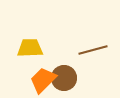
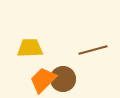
brown circle: moved 1 px left, 1 px down
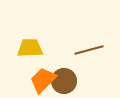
brown line: moved 4 px left
brown circle: moved 1 px right, 2 px down
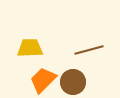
brown circle: moved 9 px right, 1 px down
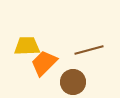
yellow trapezoid: moved 3 px left, 2 px up
orange trapezoid: moved 1 px right, 17 px up
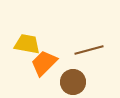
yellow trapezoid: moved 2 px up; rotated 12 degrees clockwise
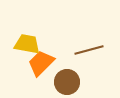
orange trapezoid: moved 3 px left
brown circle: moved 6 px left
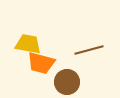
yellow trapezoid: moved 1 px right
orange trapezoid: rotated 120 degrees counterclockwise
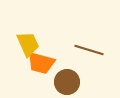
yellow trapezoid: rotated 56 degrees clockwise
brown line: rotated 32 degrees clockwise
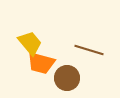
yellow trapezoid: moved 2 px right, 1 px up; rotated 16 degrees counterclockwise
brown circle: moved 4 px up
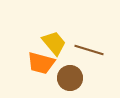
yellow trapezoid: moved 24 px right
brown circle: moved 3 px right
